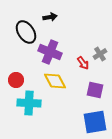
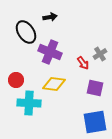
yellow diamond: moved 1 px left, 3 px down; rotated 55 degrees counterclockwise
purple square: moved 2 px up
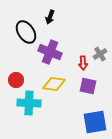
black arrow: rotated 120 degrees clockwise
red arrow: rotated 32 degrees clockwise
purple square: moved 7 px left, 2 px up
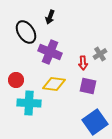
blue square: rotated 25 degrees counterclockwise
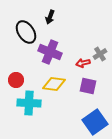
red arrow: rotated 80 degrees clockwise
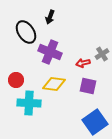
gray cross: moved 2 px right
